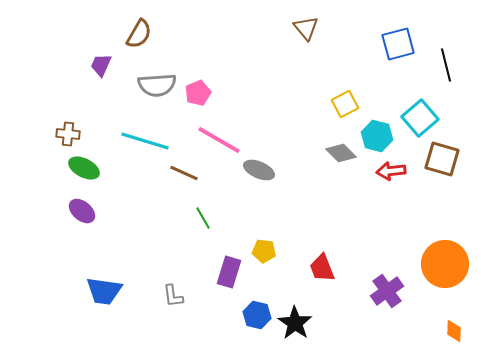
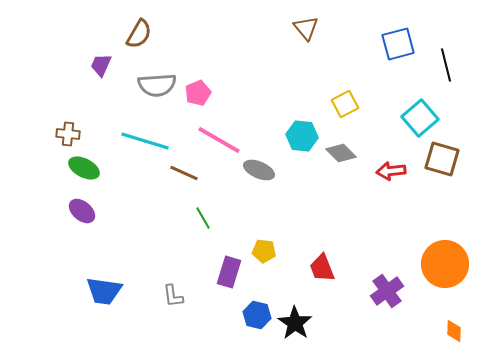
cyan hexagon: moved 75 px left; rotated 8 degrees counterclockwise
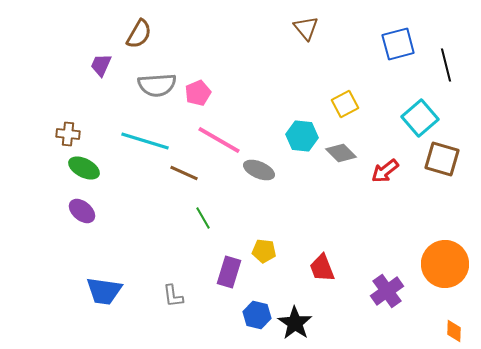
red arrow: moved 6 px left; rotated 32 degrees counterclockwise
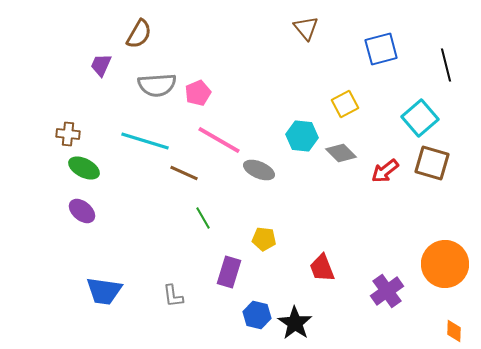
blue square: moved 17 px left, 5 px down
brown square: moved 10 px left, 4 px down
yellow pentagon: moved 12 px up
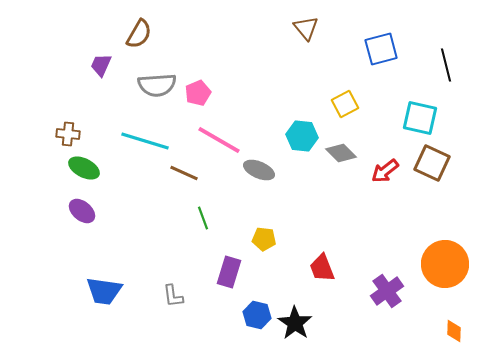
cyan square: rotated 36 degrees counterclockwise
brown square: rotated 9 degrees clockwise
green line: rotated 10 degrees clockwise
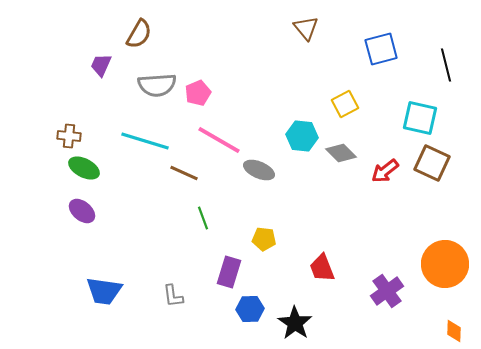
brown cross: moved 1 px right, 2 px down
blue hexagon: moved 7 px left, 6 px up; rotated 16 degrees counterclockwise
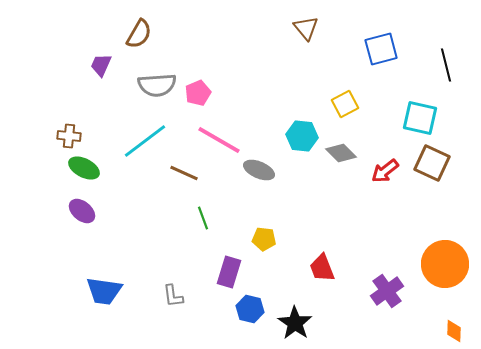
cyan line: rotated 54 degrees counterclockwise
blue hexagon: rotated 16 degrees clockwise
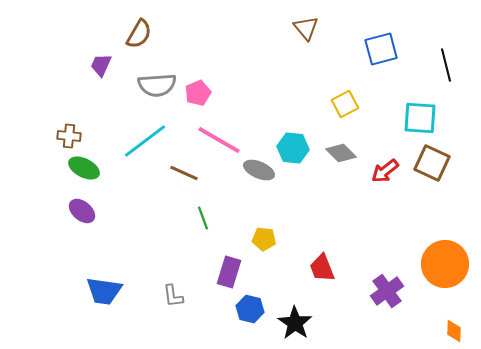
cyan square: rotated 9 degrees counterclockwise
cyan hexagon: moved 9 px left, 12 px down
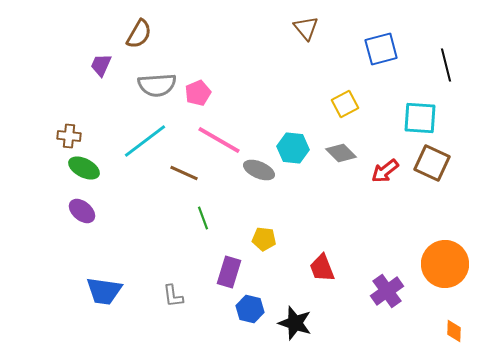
black star: rotated 16 degrees counterclockwise
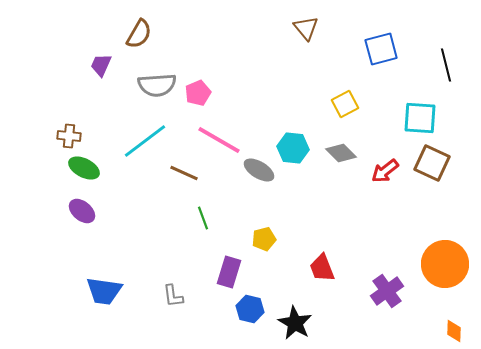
gray ellipse: rotated 8 degrees clockwise
yellow pentagon: rotated 20 degrees counterclockwise
black star: rotated 12 degrees clockwise
